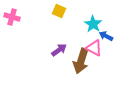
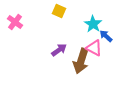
pink cross: moved 3 px right, 5 px down; rotated 21 degrees clockwise
blue arrow: rotated 16 degrees clockwise
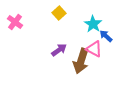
yellow square: moved 2 px down; rotated 24 degrees clockwise
pink triangle: moved 1 px down
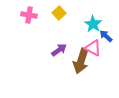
pink cross: moved 14 px right, 7 px up; rotated 28 degrees counterclockwise
pink triangle: moved 1 px left, 1 px up
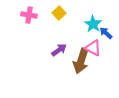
blue arrow: moved 3 px up
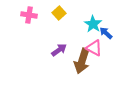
pink triangle: moved 1 px right
brown arrow: moved 1 px right
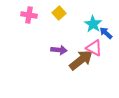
purple arrow: rotated 42 degrees clockwise
brown arrow: moved 1 px left, 1 px up; rotated 145 degrees counterclockwise
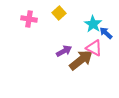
pink cross: moved 4 px down
purple arrow: moved 5 px right, 1 px down; rotated 35 degrees counterclockwise
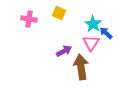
yellow square: rotated 24 degrees counterclockwise
pink triangle: moved 3 px left, 5 px up; rotated 36 degrees clockwise
brown arrow: moved 7 px down; rotated 60 degrees counterclockwise
